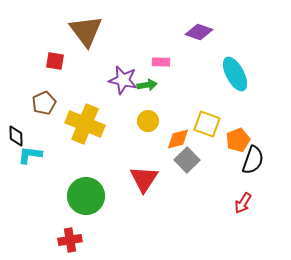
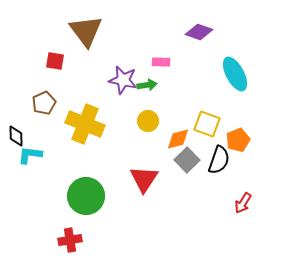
black semicircle: moved 34 px left
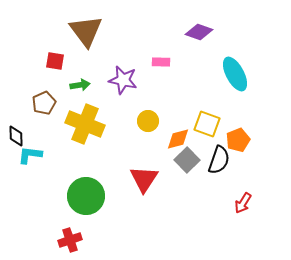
green arrow: moved 67 px left
red cross: rotated 10 degrees counterclockwise
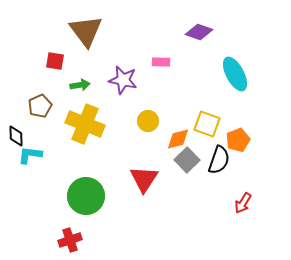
brown pentagon: moved 4 px left, 3 px down
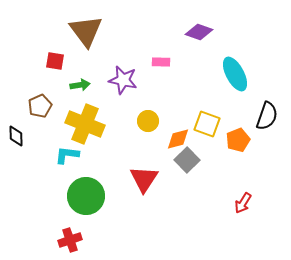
cyan L-shape: moved 37 px right
black semicircle: moved 48 px right, 44 px up
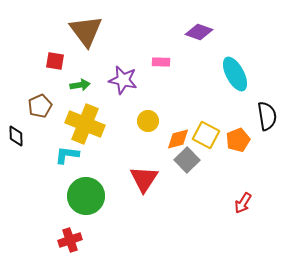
black semicircle: rotated 28 degrees counterclockwise
yellow square: moved 1 px left, 11 px down; rotated 8 degrees clockwise
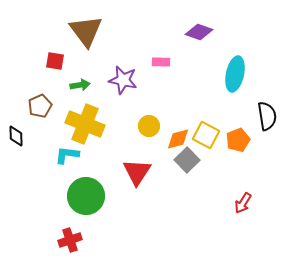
cyan ellipse: rotated 40 degrees clockwise
yellow circle: moved 1 px right, 5 px down
red triangle: moved 7 px left, 7 px up
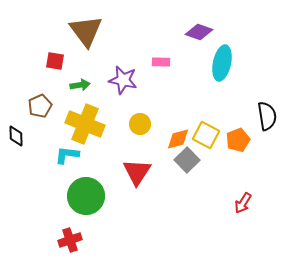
cyan ellipse: moved 13 px left, 11 px up
yellow circle: moved 9 px left, 2 px up
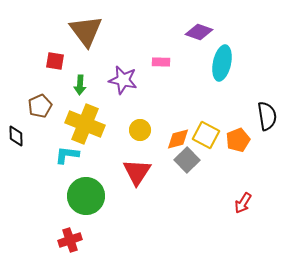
green arrow: rotated 102 degrees clockwise
yellow circle: moved 6 px down
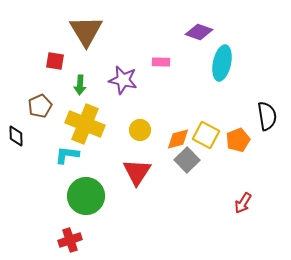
brown triangle: rotated 6 degrees clockwise
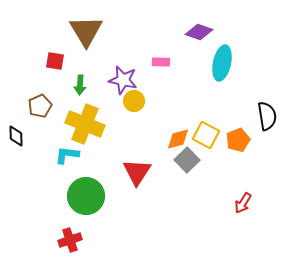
yellow circle: moved 6 px left, 29 px up
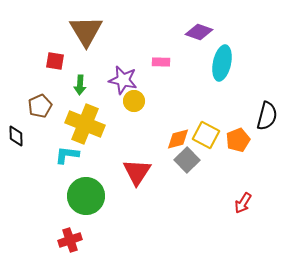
black semicircle: rotated 24 degrees clockwise
